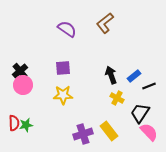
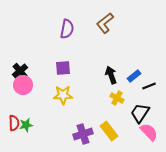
purple semicircle: rotated 66 degrees clockwise
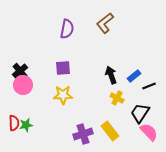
yellow rectangle: moved 1 px right
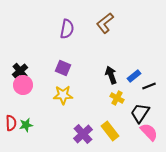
purple square: rotated 28 degrees clockwise
red semicircle: moved 3 px left
purple cross: rotated 24 degrees counterclockwise
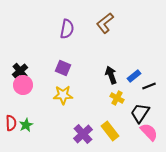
green star: rotated 16 degrees counterclockwise
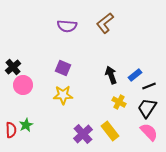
purple semicircle: moved 3 px up; rotated 84 degrees clockwise
black cross: moved 7 px left, 4 px up
blue rectangle: moved 1 px right, 1 px up
yellow cross: moved 2 px right, 4 px down
black trapezoid: moved 7 px right, 5 px up
red semicircle: moved 7 px down
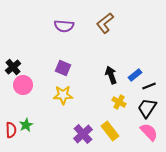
purple semicircle: moved 3 px left
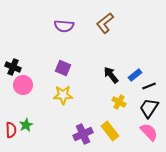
black cross: rotated 28 degrees counterclockwise
black arrow: rotated 18 degrees counterclockwise
black trapezoid: moved 2 px right
purple cross: rotated 18 degrees clockwise
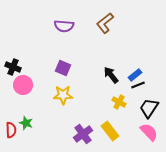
black line: moved 11 px left, 1 px up
green star: moved 2 px up; rotated 24 degrees counterclockwise
purple cross: rotated 12 degrees counterclockwise
